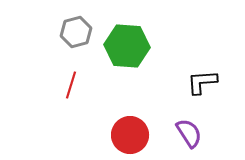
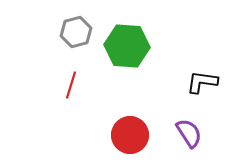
black L-shape: rotated 12 degrees clockwise
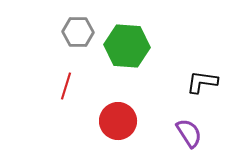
gray hexagon: moved 2 px right; rotated 16 degrees clockwise
red line: moved 5 px left, 1 px down
red circle: moved 12 px left, 14 px up
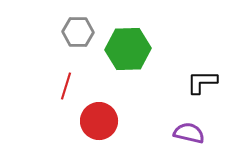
green hexagon: moved 1 px right, 3 px down; rotated 6 degrees counterclockwise
black L-shape: rotated 8 degrees counterclockwise
red circle: moved 19 px left
purple semicircle: rotated 44 degrees counterclockwise
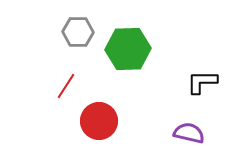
red line: rotated 16 degrees clockwise
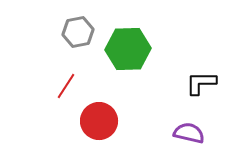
gray hexagon: rotated 12 degrees counterclockwise
black L-shape: moved 1 px left, 1 px down
